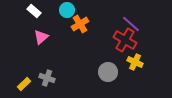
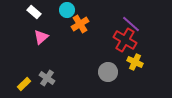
white rectangle: moved 1 px down
gray cross: rotated 14 degrees clockwise
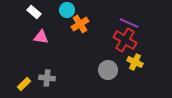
purple line: moved 2 px left, 1 px up; rotated 18 degrees counterclockwise
pink triangle: rotated 49 degrees clockwise
gray circle: moved 2 px up
gray cross: rotated 28 degrees counterclockwise
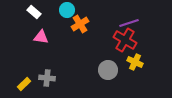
purple line: rotated 42 degrees counterclockwise
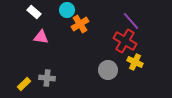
purple line: moved 2 px right, 2 px up; rotated 66 degrees clockwise
red cross: moved 1 px down
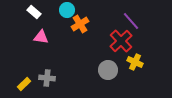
red cross: moved 4 px left; rotated 15 degrees clockwise
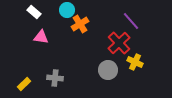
red cross: moved 2 px left, 2 px down
gray cross: moved 8 px right
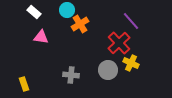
yellow cross: moved 4 px left, 1 px down
gray cross: moved 16 px right, 3 px up
yellow rectangle: rotated 64 degrees counterclockwise
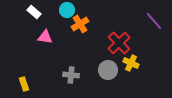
purple line: moved 23 px right
pink triangle: moved 4 px right
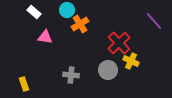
yellow cross: moved 2 px up
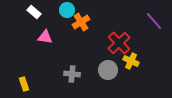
orange cross: moved 1 px right, 2 px up
gray cross: moved 1 px right, 1 px up
